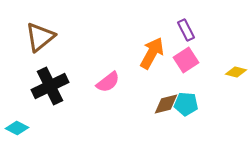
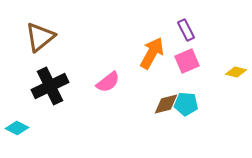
pink square: moved 1 px right, 1 px down; rotated 10 degrees clockwise
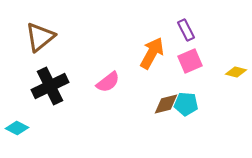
pink square: moved 3 px right
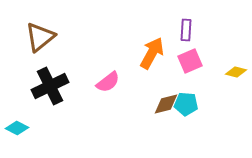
purple rectangle: rotated 30 degrees clockwise
